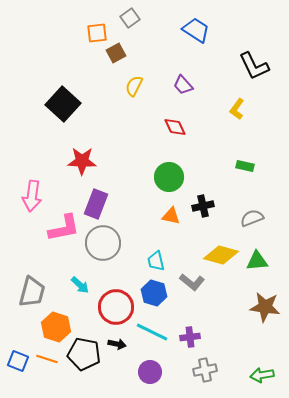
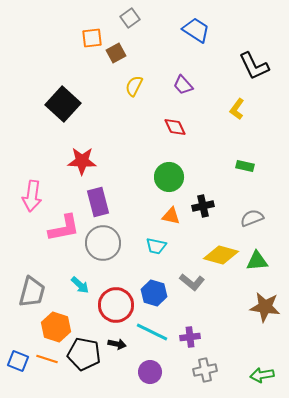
orange square: moved 5 px left, 5 px down
purple rectangle: moved 2 px right, 2 px up; rotated 36 degrees counterclockwise
cyan trapezoid: moved 15 px up; rotated 65 degrees counterclockwise
red circle: moved 2 px up
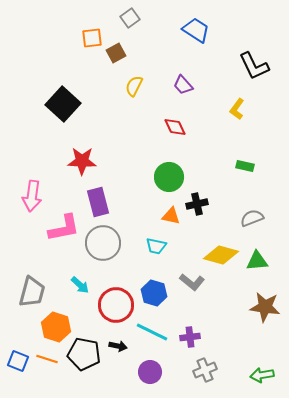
black cross: moved 6 px left, 2 px up
black arrow: moved 1 px right, 2 px down
gray cross: rotated 10 degrees counterclockwise
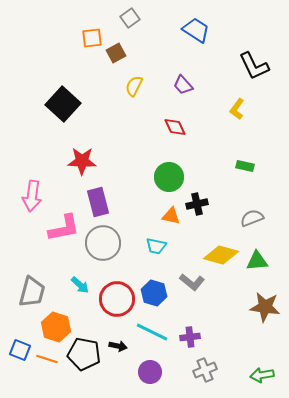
red circle: moved 1 px right, 6 px up
blue square: moved 2 px right, 11 px up
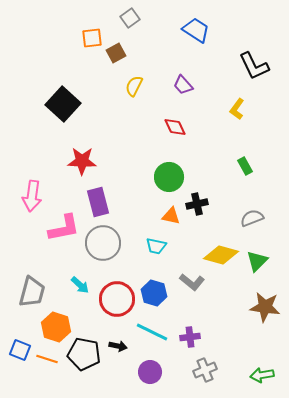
green rectangle: rotated 48 degrees clockwise
green triangle: rotated 40 degrees counterclockwise
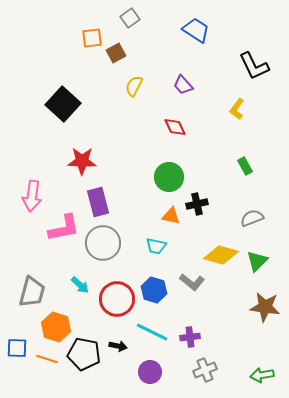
blue hexagon: moved 3 px up
blue square: moved 3 px left, 2 px up; rotated 20 degrees counterclockwise
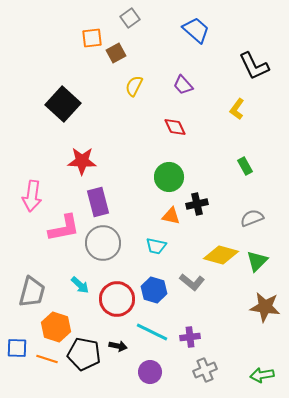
blue trapezoid: rotated 8 degrees clockwise
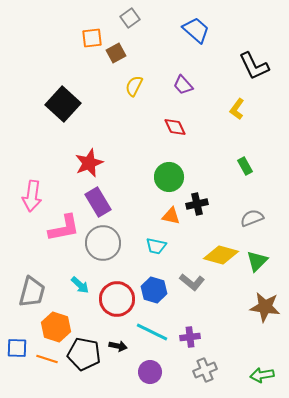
red star: moved 7 px right, 2 px down; rotated 24 degrees counterclockwise
purple rectangle: rotated 16 degrees counterclockwise
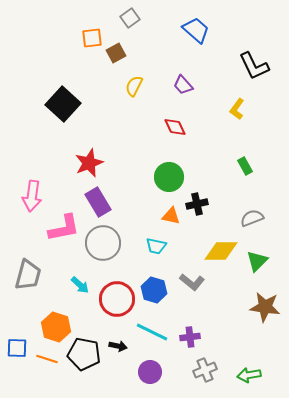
yellow diamond: moved 4 px up; rotated 16 degrees counterclockwise
gray trapezoid: moved 4 px left, 17 px up
green arrow: moved 13 px left
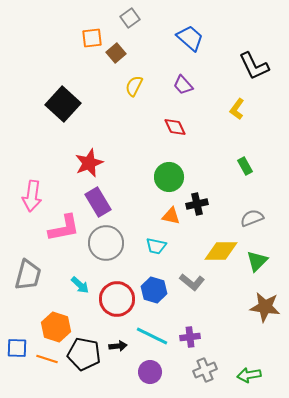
blue trapezoid: moved 6 px left, 8 px down
brown square: rotated 12 degrees counterclockwise
gray circle: moved 3 px right
cyan line: moved 4 px down
black arrow: rotated 18 degrees counterclockwise
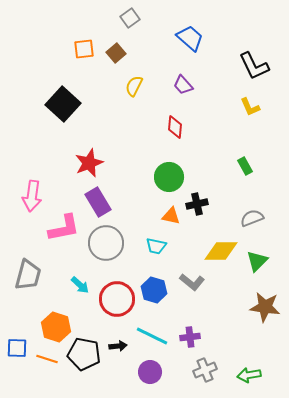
orange square: moved 8 px left, 11 px down
yellow L-shape: moved 13 px right, 2 px up; rotated 60 degrees counterclockwise
red diamond: rotated 30 degrees clockwise
